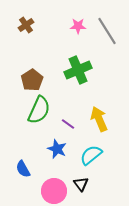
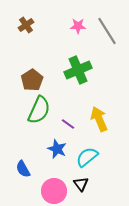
cyan semicircle: moved 4 px left, 2 px down
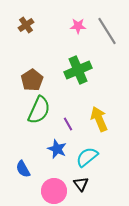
purple line: rotated 24 degrees clockwise
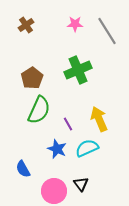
pink star: moved 3 px left, 2 px up
brown pentagon: moved 2 px up
cyan semicircle: moved 9 px up; rotated 15 degrees clockwise
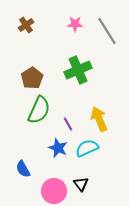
blue star: moved 1 px right, 1 px up
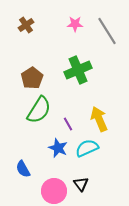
green semicircle: rotated 8 degrees clockwise
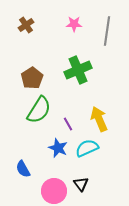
pink star: moved 1 px left
gray line: rotated 40 degrees clockwise
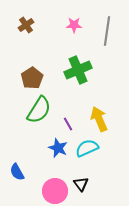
pink star: moved 1 px down
blue semicircle: moved 6 px left, 3 px down
pink circle: moved 1 px right
